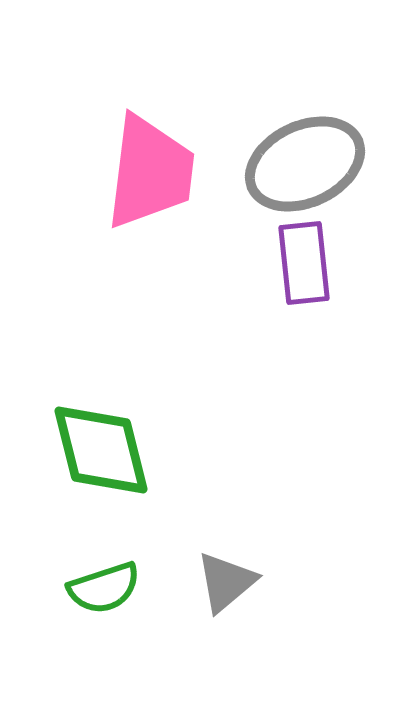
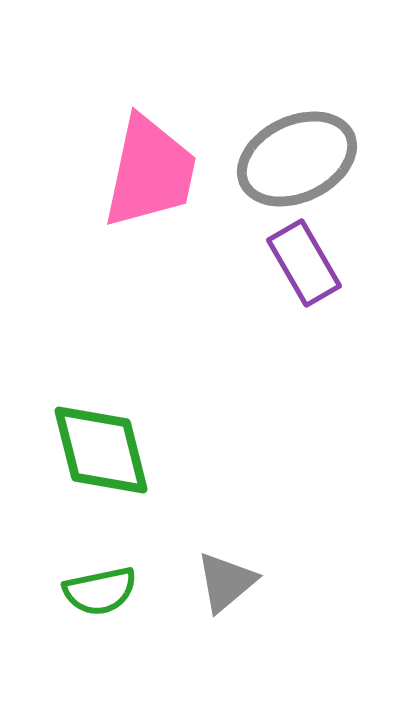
gray ellipse: moved 8 px left, 5 px up
pink trapezoid: rotated 5 degrees clockwise
purple rectangle: rotated 24 degrees counterclockwise
green semicircle: moved 4 px left, 3 px down; rotated 6 degrees clockwise
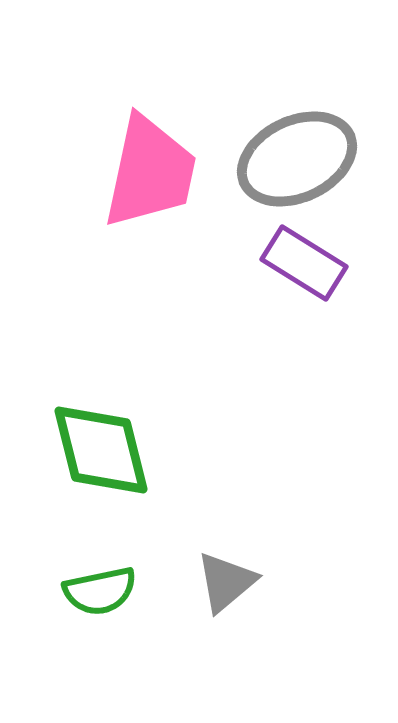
purple rectangle: rotated 28 degrees counterclockwise
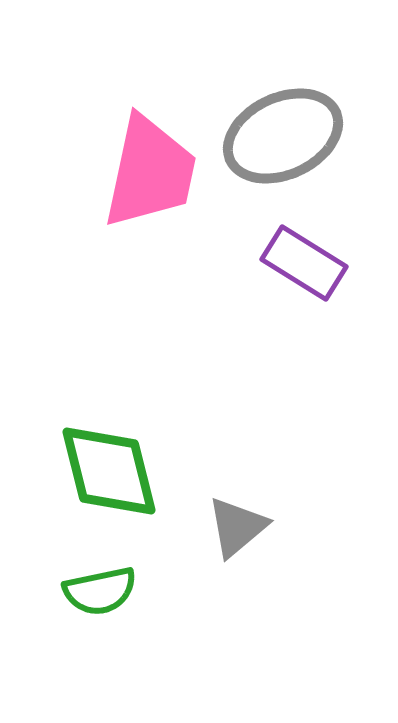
gray ellipse: moved 14 px left, 23 px up
green diamond: moved 8 px right, 21 px down
gray triangle: moved 11 px right, 55 px up
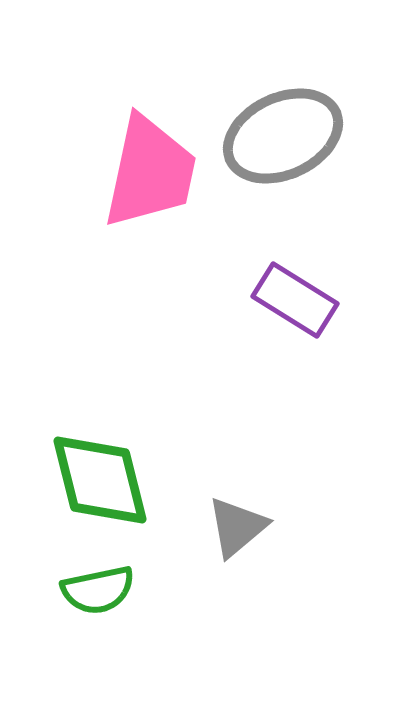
purple rectangle: moved 9 px left, 37 px down
green diamond: moved 9 px left, 9 px down
green semicircle: moved 2 px left, 1 px up
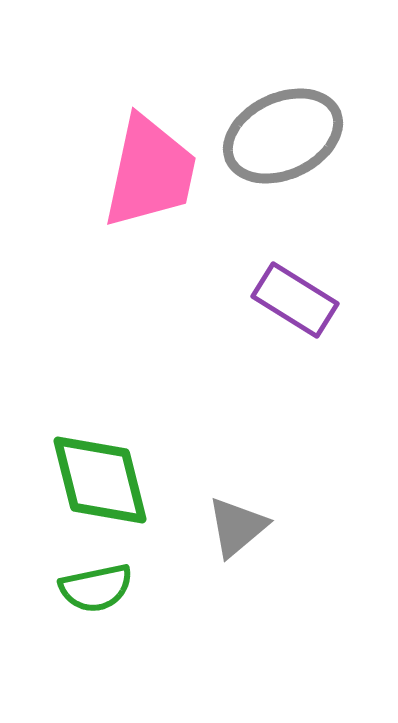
green semicircle: moved 2 px left, 2 px up
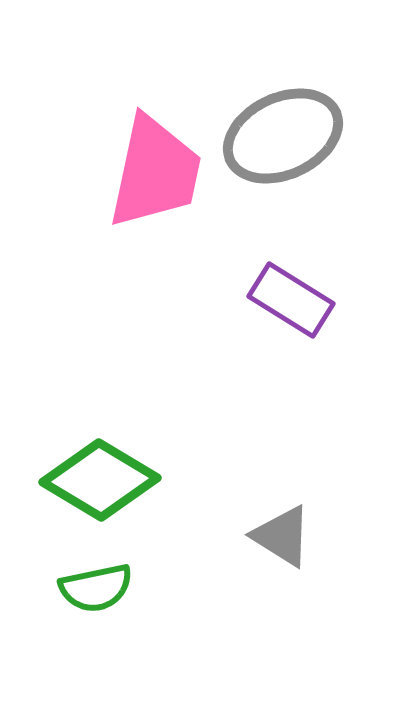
pink trapezoid: moved 5 px right
purple rectangle: moved 4 px left
green diamond: rotated 45 degrees counterclockwise
gray triangle: moved 45 px right, 9 px down; rotated 48 degrees counterclockwise
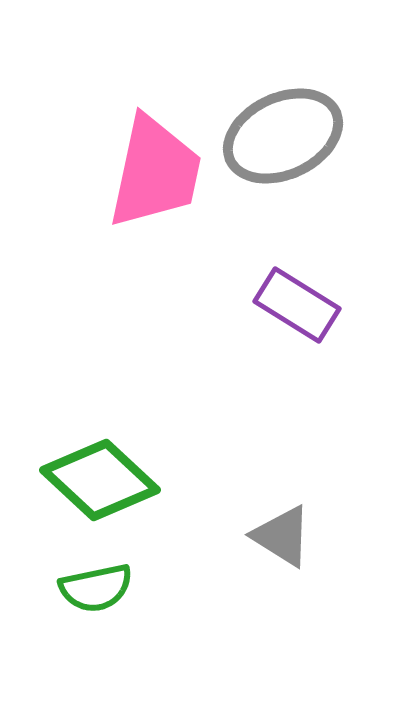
purple rectangle: moved 6 px right, 5 px down
green diamond: rotated 12 degrees clockwise
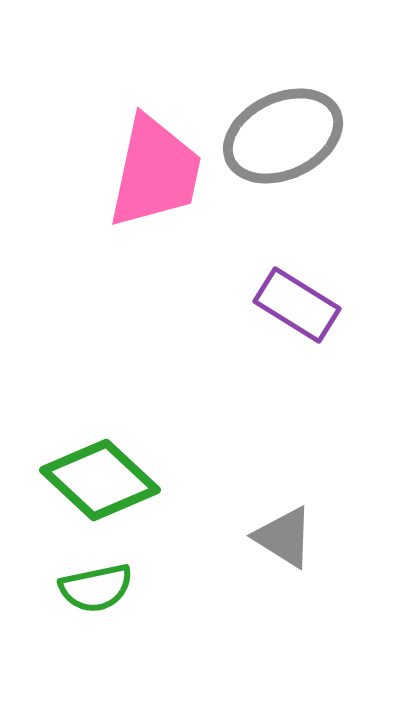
gray triangle: moved 2 px right, 1 px down
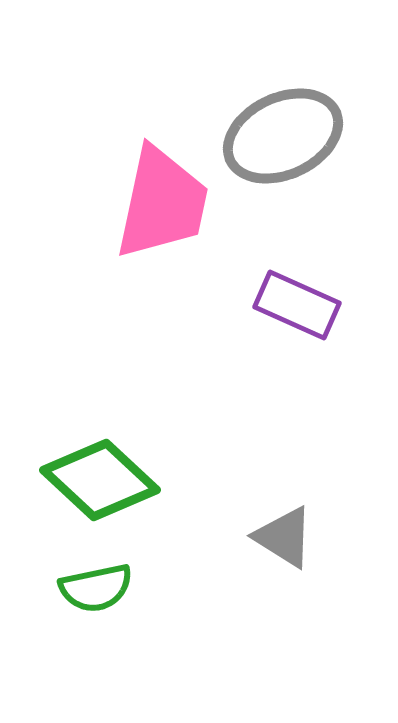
pink trapezoid: moved 7 px right, 31 px down
purple rectangle: rotated 8 degrees counterclockwise
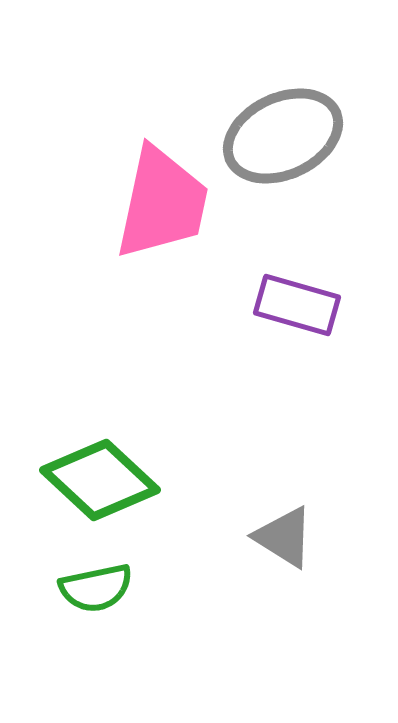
purple rectangle: rotated 8 degrees counterclockwise
